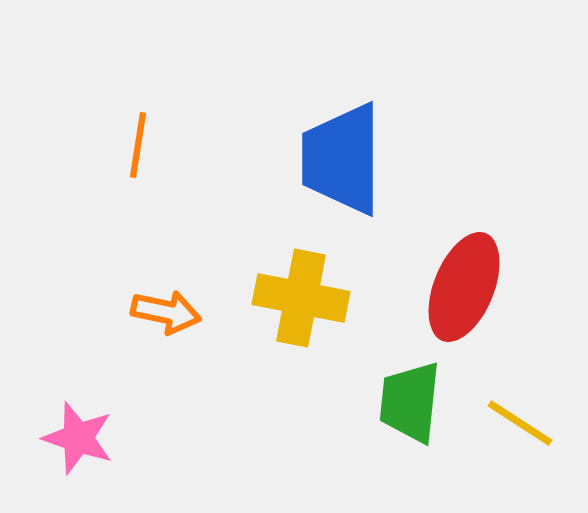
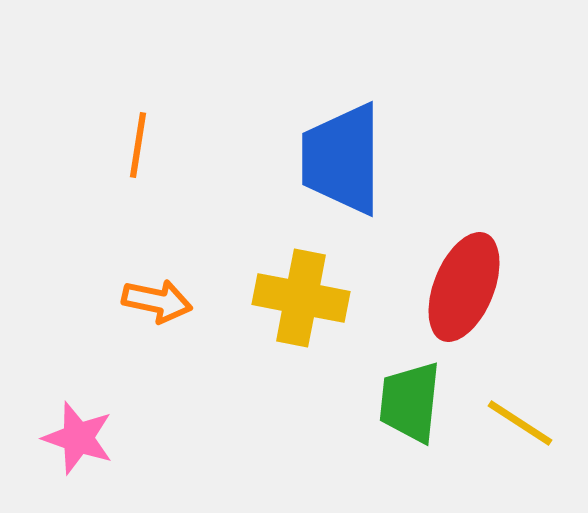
orange arrow: moved 9 px left, 11 px up
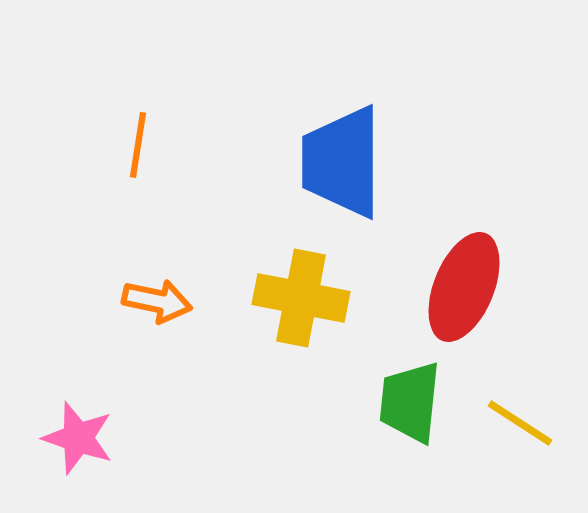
blue trapezoid: moved 3 px down
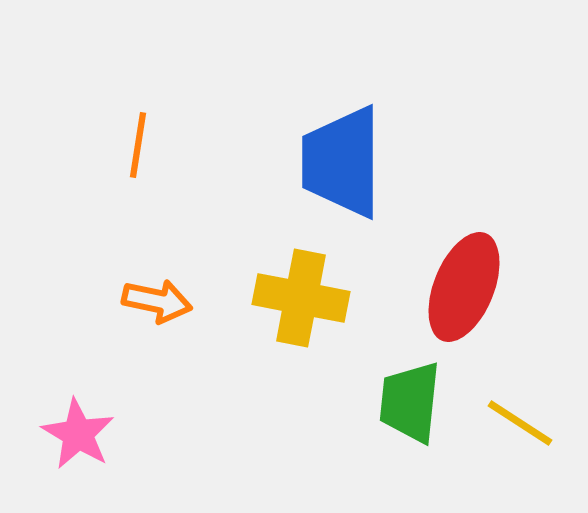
pink star: moved 4 px up; rotated 12 degrees clockwise
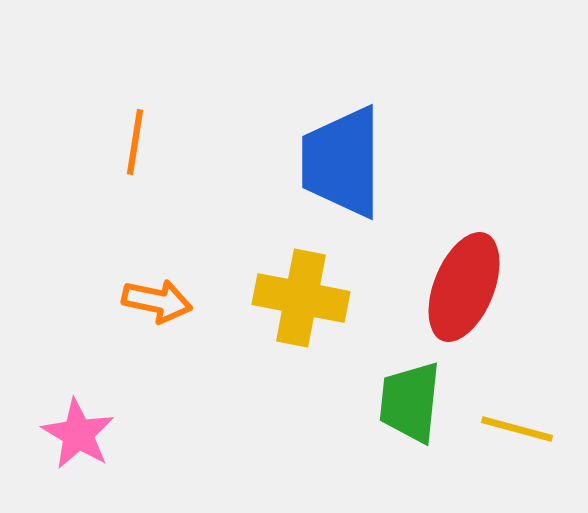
orange line: moved 3 px left, 3 px up
yellow line: moved 3 px left, 6 px down; rotated 18 degrees counterclockwise
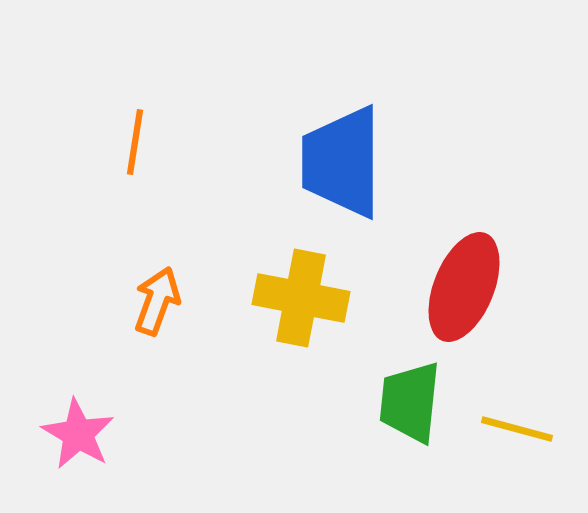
orange arrow: rotated 82 degrees counterclockwise
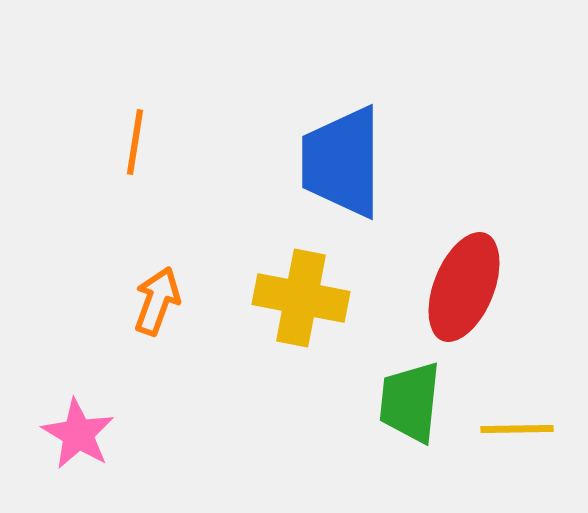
yellow line: rotated 16 degrees counterclockwise
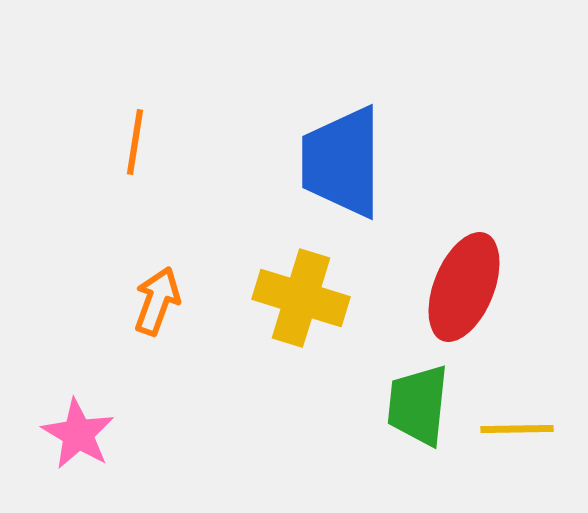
yellow cross: rotated 6 degrees clockwise
green trapezoid: moved 8 px right, 3 px down
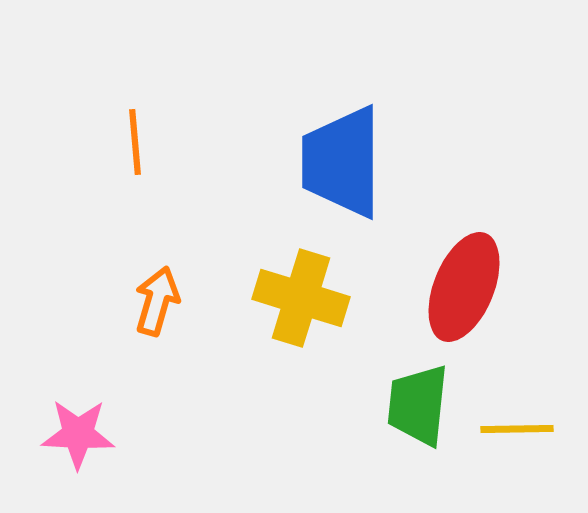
orange line: rotated 14 degrees counterclockwise
orange arrow: rotated 4 degrees counterclockwise
pink star: rotated 28 degrees counterclockwise
